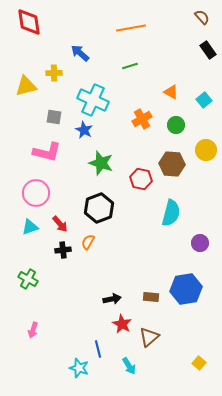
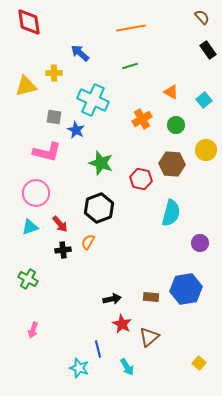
blue star: moved 8 px left
cyan arrow: moved 2 px left, 1 px down
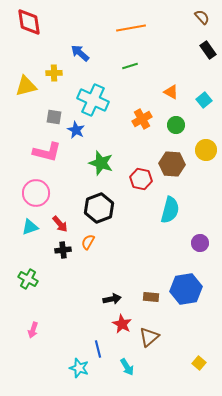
cyan semicircle: moved 1 px left, 3 px up
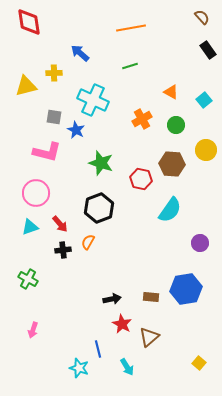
cyan semicircle: rotated 20 degrees clockwise
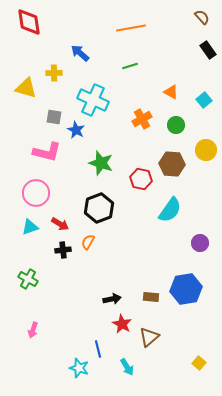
yellow triangle: moved 2 px down; rotated 30 degrees clockwise
red arrow: rotated 18 degrees counterclockwise
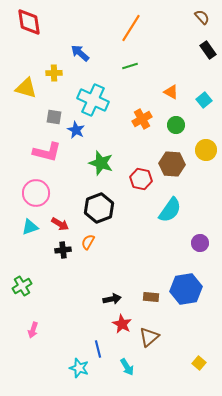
orange line: rotated 48 degrees counterclockwise
green cross: moved 6 px left, 7 px down; rotated 30 degrees clockwise
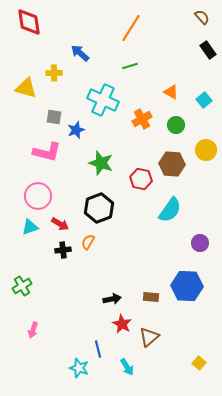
cyan cross: moved 10 px right
blue star: rotated 24 degrees clockwise
pink circle: moved 2 px right, 3 px down
blue hexagon: moved 1 px right, 3 px up; rotated 12 degrees clockwise
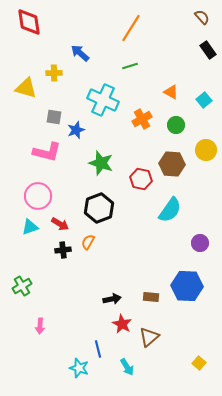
pink arrow: moved 7 px right, 4 px up; rotated 14 degrees counterclockwise
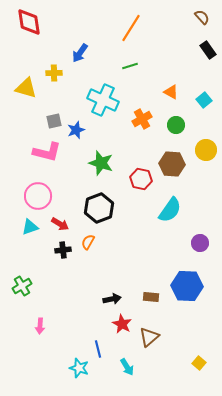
blue arrow: rotated 96 degrees counterclockwise
gray square: moved 4 px down; rotated 21 degrees counterclockwise
